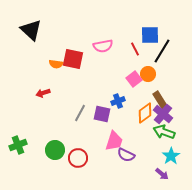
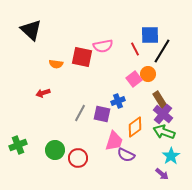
red square: moved 9 px right, 2 px up
orange diamond: moved 10 px left, 14 px down
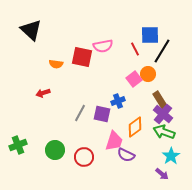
red circle: moved 6 px right, 1 px up
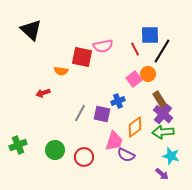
orange semicircle: moved 5 px right, 7 px down
green arrow: moved 1 px left; rotated 25 degrees counterclockwise
cyan star: rotated 24 degrees counterclockwise
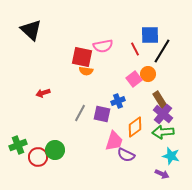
orange semicircle: moved 25 px right
red circle: moved 46 px left
purple arrow: rotated 16 degrees counterclockwise
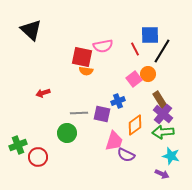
gray line: moved 1 px left; rotated 60 degrees clockwise
orange diamond: moved 2 px up
green circle: moved 12 px right, 17 px up
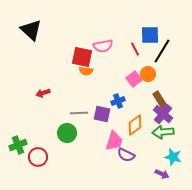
cyan star: moved 2 px right, 1 px down
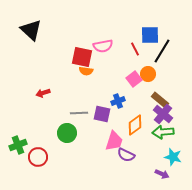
brown rectangle: rotated 18 degrees counterclockwise
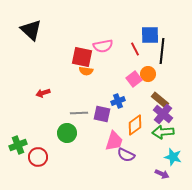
black line: rotated 25 degrees counterclockwise
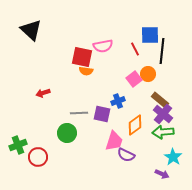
cyan star: rotated 18 degrees clockwise
